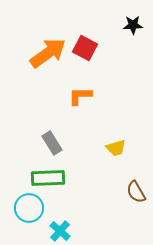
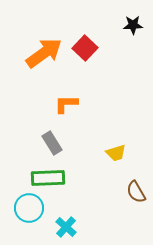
red square: rotated 15 degrees clockwise
orange arrow: moved 4 px left
orange L-shape: moved 14 px left, 8 px down
yellow trapezoid: moved 5 px down
cyan cross: moved 6 px right, 4 px up
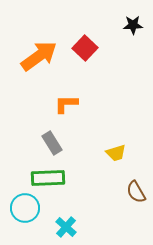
orange arrow: moved 5 px left, 3 px down
cyan circle: moved 4 px left
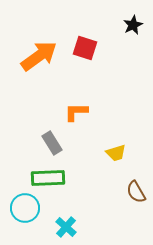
black star: rotated 24 degrees counterclockwise
red square: rotated 25 degrees counterclockwise
orange L-shape: moved 10 px right, 8 px down
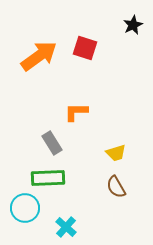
brown semicircle: moved 20 px left, 5 px up
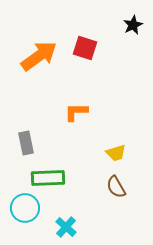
gray rectangle: moved 26 px left; rotated 20 degrees clockwise
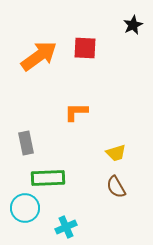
red square: rotated 15 degrees counterclockwise
cyan cross: rotated 25 degrees clockwise
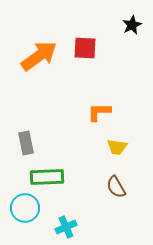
black star: moved 1 px left
orange L-shape: moved 23 px right
yellow trapezoid: moved 1 px right, 6 px up; rotated 25 degrees clockwise
green rectangle: moved 1 px left, 1 px up
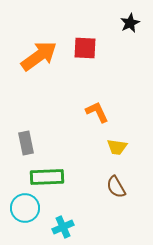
black star: moved 2 px left, 2 px up
orange L-shape: moved 2 px left; rotated 65 degrees clockwise
cyan cross: moved 3 px left
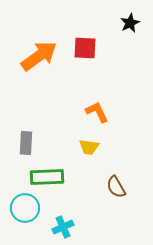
gray rectangle: rotated 15 degrees clockwise
yellow trapezoid: moved 28 px left
